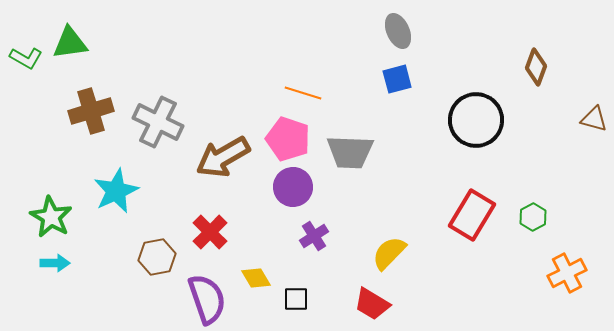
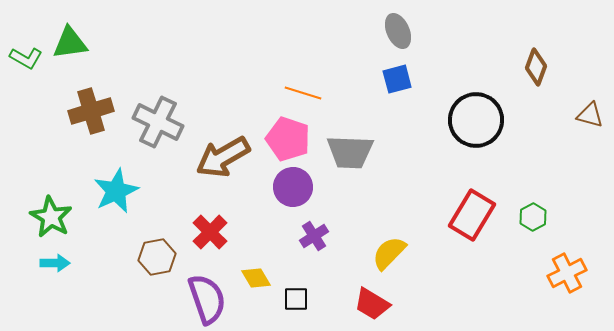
brown triangle: moved 4 px left, 4 px up
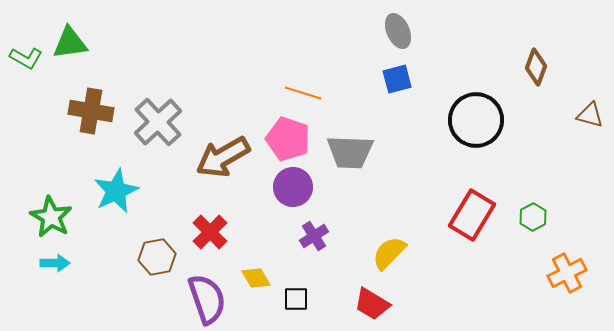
brown cross: rotated 27 degrees clockwise
gray cross: rotated 21 degrees clockwise
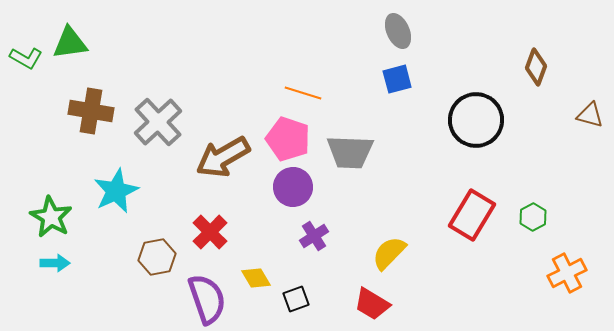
black square: rotated 20 degrees counterclockwise
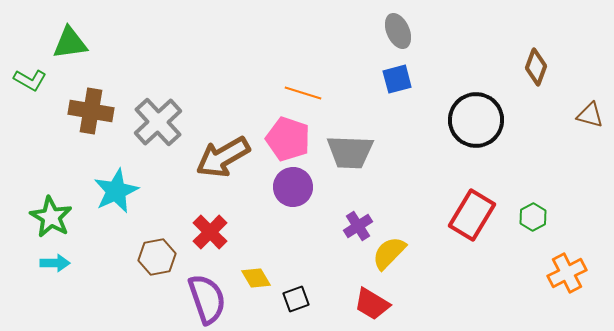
green L-shape: moved 4 px right, 22 px down
purple cross: moved 44 px right, 10 px up
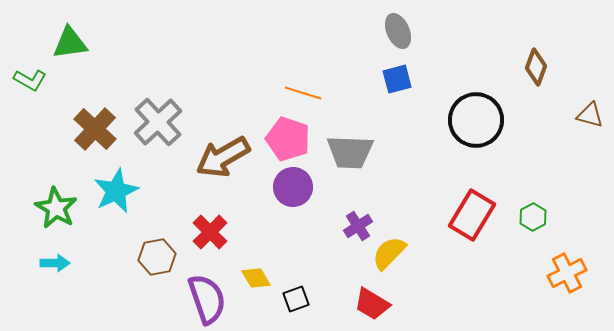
brown cross: moved 4 px right, 18 px down; rotated 33 degrees clockwise
green star: moved 5 px right, 9 px up
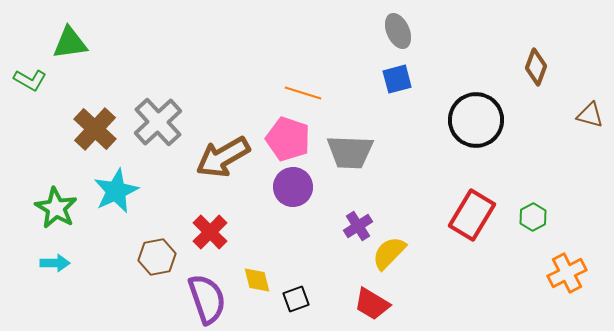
yellow diamond: moved 1 px right, 2 px down; rotated 16 degrees clockwise
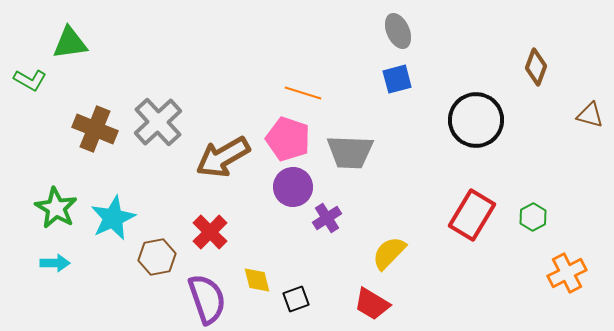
brown cross: rotated 21 degrees counterclockwise
cyan star: moved 3 px left, 27 px down
purple cross: moved 31 px left, 8 px up
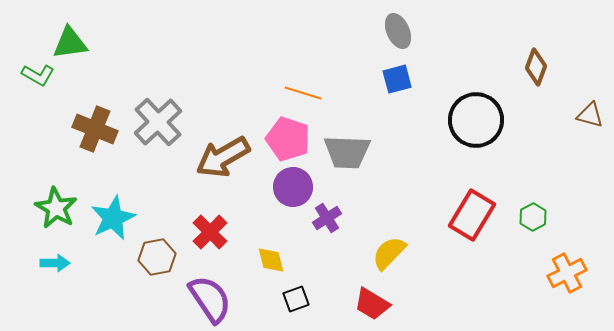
green L-shape: moved 8 px right, 5 px up
gray trapezoid: moved 3 px left
yellow diamond: moved 14 px right, 20 px up
purple semicircle: moved 3 px right; rotated 15 degrees counterclockwise
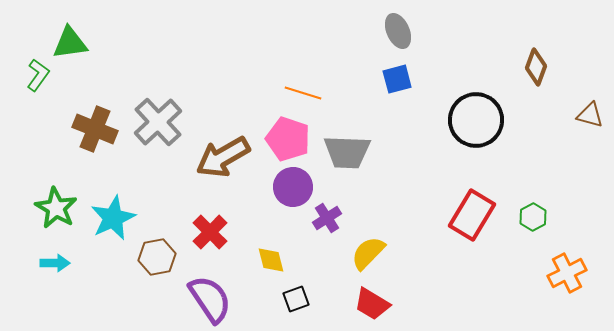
green L-shape: rotated 84 degrees counterclockwise
yellow semicircle: moved 21 px left
